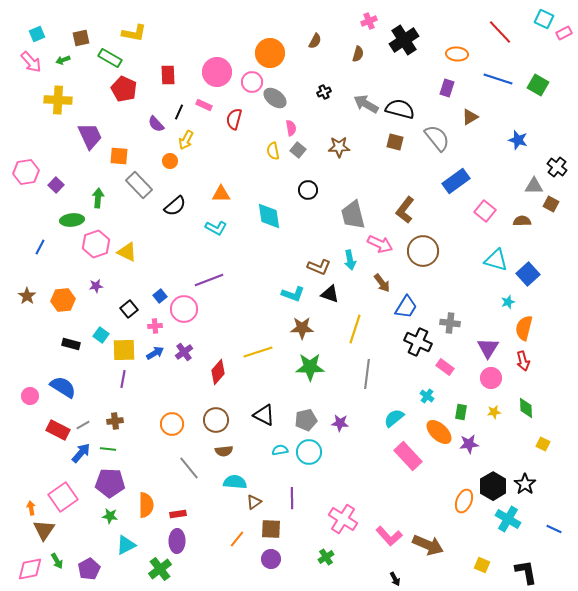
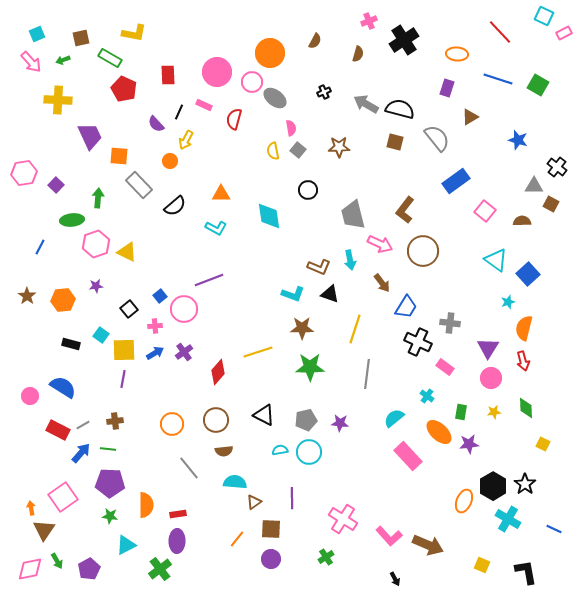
cyan square at (544, 19): moved 3 px up
pink hexagon at (26, 172): moved 2 px left, 1 px down
cyan triangle at (496, 260): rotated 20 degrees clockwise
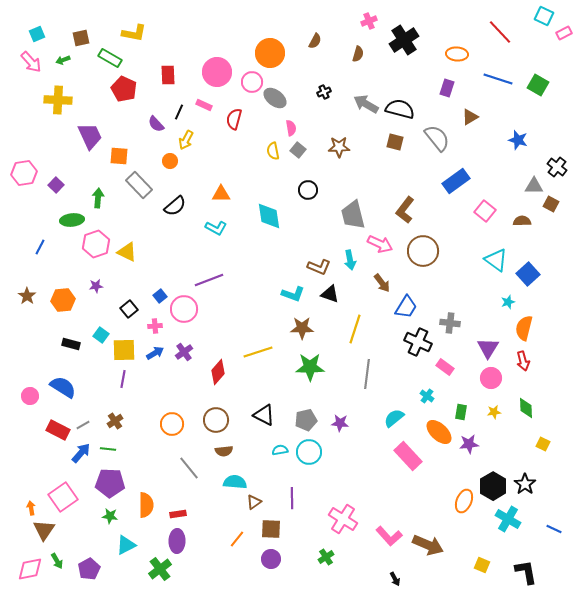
brown cross at (115, 421): rotated 28 degrees counterclockwise
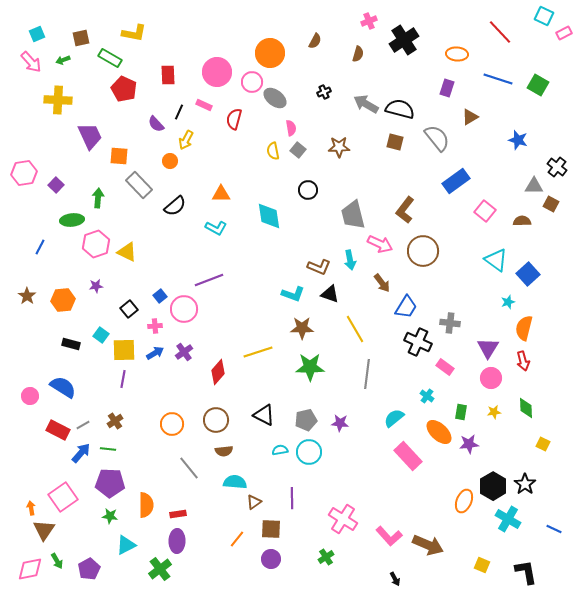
yellow line at (355, 329): rotated 48 degrees counterclockwise
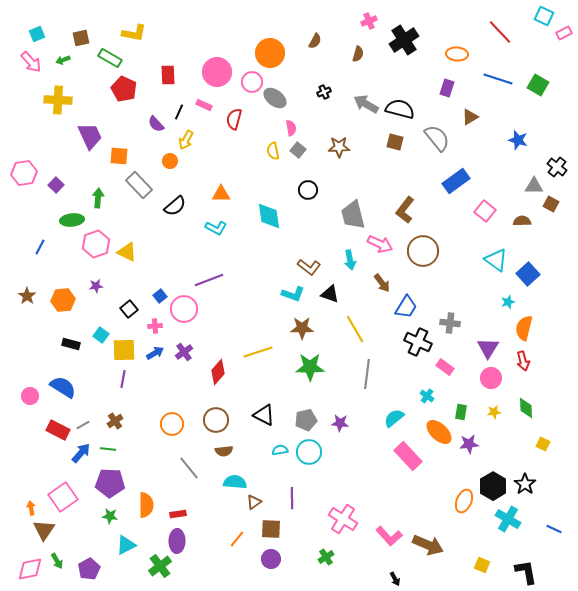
brown L-shape at (319, 267): moved 10 px left; rotated 15 degrees clockwise
green cross at (160, 569): moved 3 px up
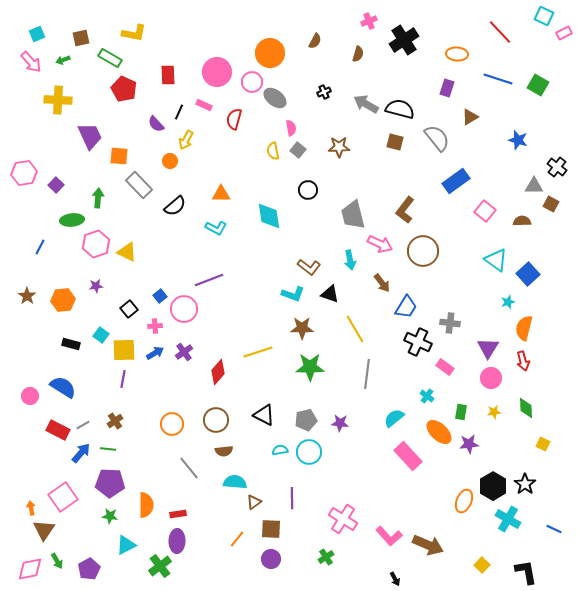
yellow square at (482, 565): rotated 21 degrees clockwise
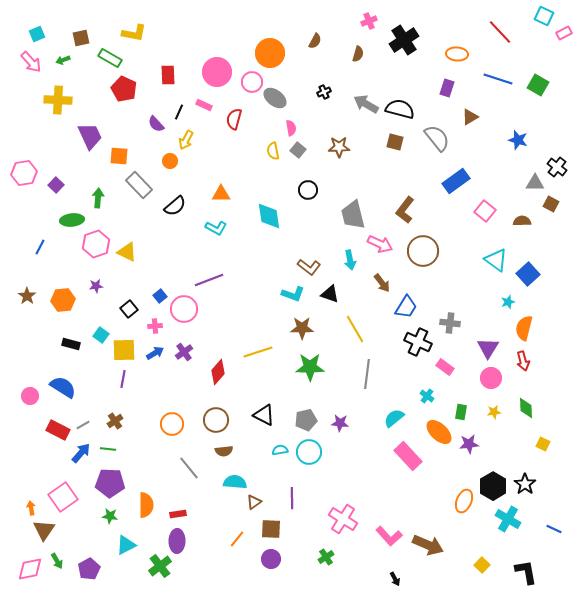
gray triangle at (534, 186): moved 1 px right, 3 px up
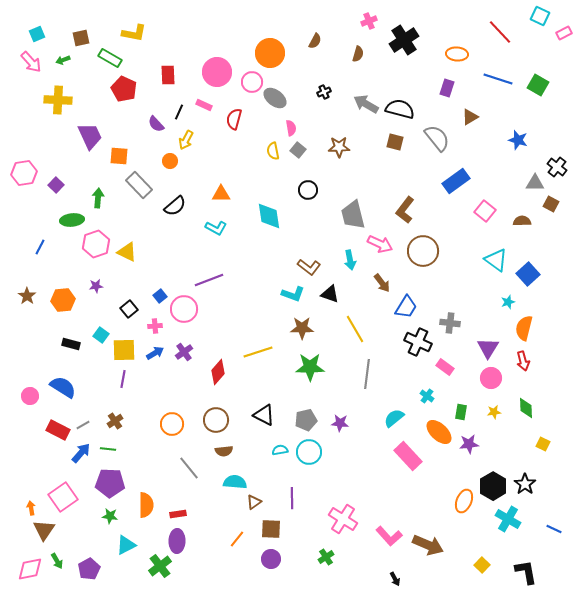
cyan square at (544, 16): moved 4 px left
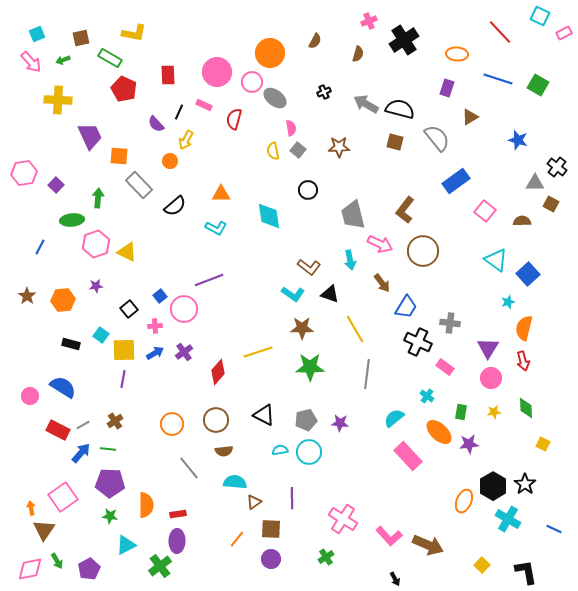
cyan L-shape at (293, 294): rotated 15 degrees clockwise
